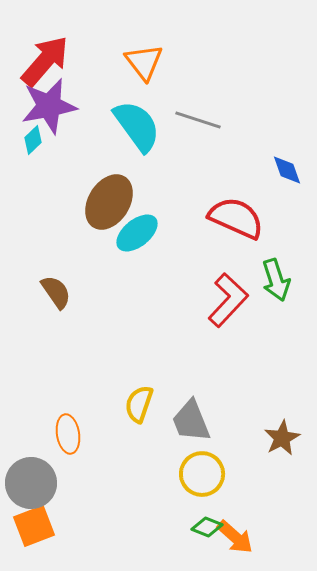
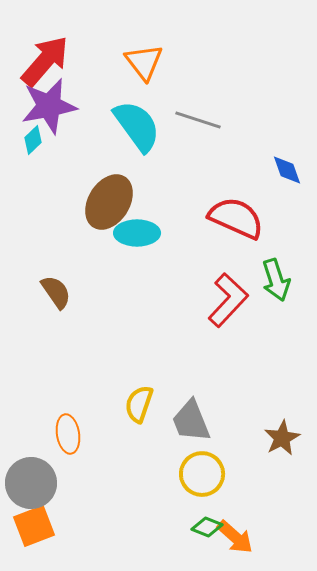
cyan ellipse: rotated 39 degrees clockwise
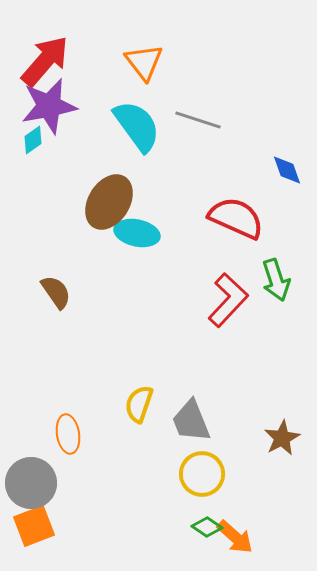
cyan diamond: rotated 8 degrees clockwise
cyan ellipse: rotated 12 degrees clockwise
green diamond: rotated 12 degrees clockwise
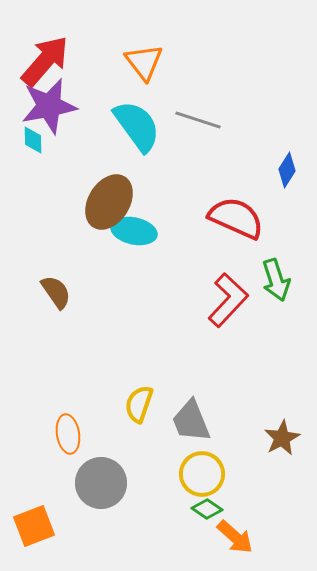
cyan diamond: rotated 56 degrees counterclockwise
blue diamond: rotated 52 degrees clockwise
cyan ellipse: moved 3 px left, 2 px up
gray circle: moved 70 px right
green diamond: moved 18 px up
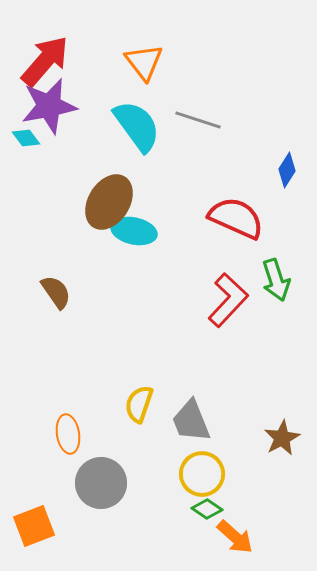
cyan diamond: moved 7 px left, 2 px up; rotated 36 degrees counterclockwise
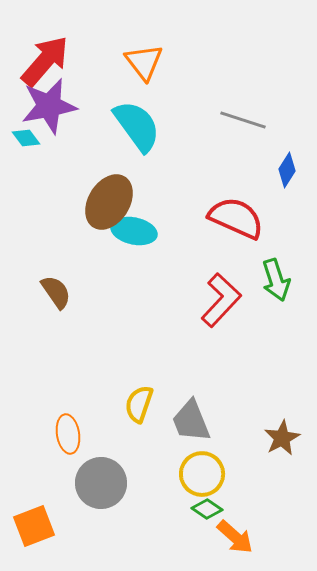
gray line: moved 45 px right
red L-shape: moved 7 px left
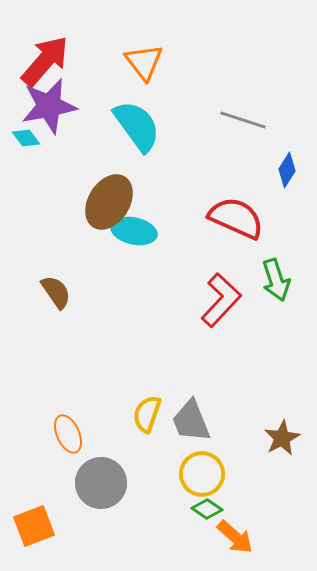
yellow semicircle: moved 8 px right, 10 px down
orange ellipse: rotated 15 degrees counterclockwise
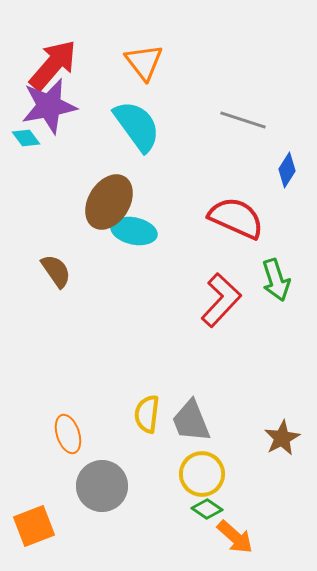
red arrow: moved 8 px right, 4 px down
brown semicircle: moved 21 px up
yellow semicircle: rotated 12 degrees counterclockwise
orange ellipse: rotated 6 degrees clockwise
gray circle: moved 1 px right, 3 px down
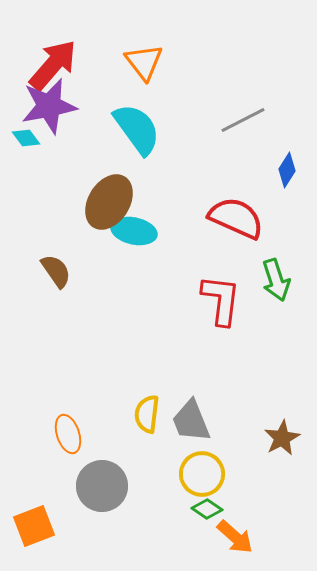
gray line: rotated 45 degrees counterclockwise
cyan semicircle: moved 3 px down
red L-shape: rotated 36 degrees counterclockwise
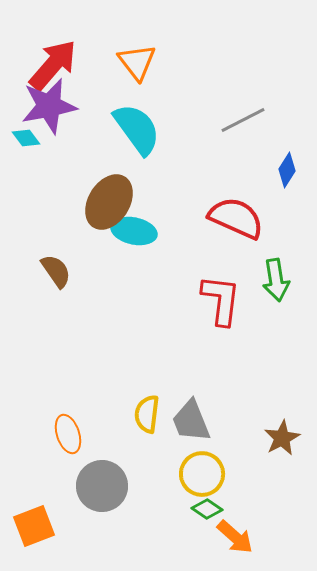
orange triangle: moved 7 px left
green arrow: rotated 9 degrees clockwise
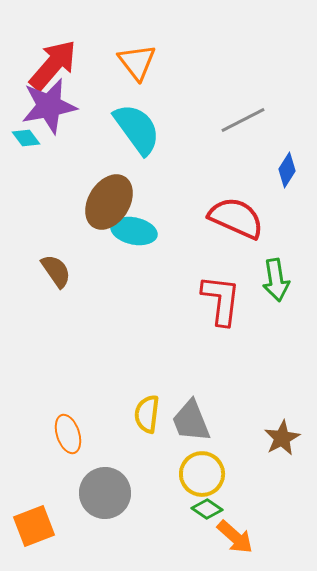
gray circle: moved 3 px right, 7 px down
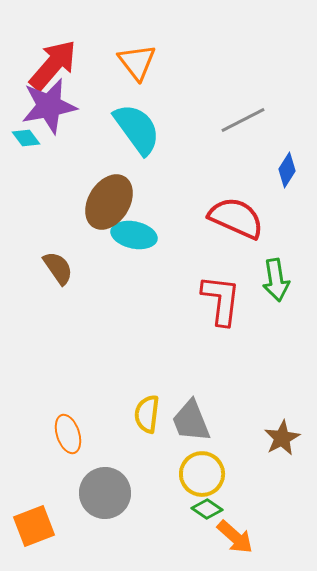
cyan ellipse: moved 4 px down
brown semicircle: moved 2 px right, 3 px up
